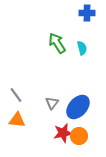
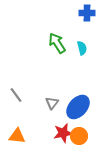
orange triangle: moved 16 px down
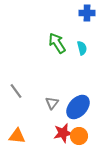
gray line: moved 4 px up
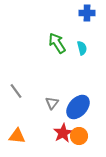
red star: rotated 18 degrees counterclockwise
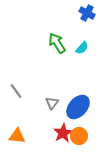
blue cross: rotated 28 degrees clockwise
cyan semicircle: rotated 56 degrees clockwise
